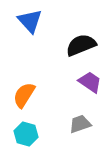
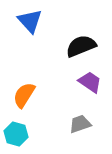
black semicircle: moved 1 px down
cyan hexagon: moved 10 px left
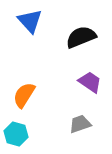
black semicircle: moved 9 px up
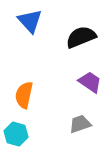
orange semicircle: rotated 20 degrees counterclockwise
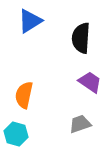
blue triangle: rotated 40 degrees clockwise
black semicircle: moved 1 px down; rotated 64 degrees counterclockwise
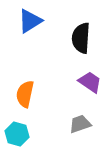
orange semicircle: moved 1 px right, 1 px up
cyan hexagon: moved 1 px right
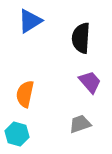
purple trapezoid: rotated 15 degrees clockwise
